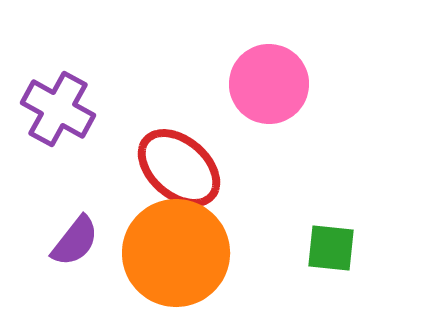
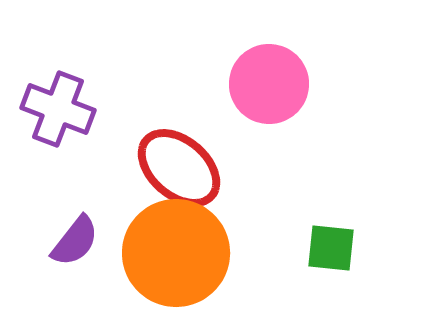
purple cross: rotated 8 degrees counterclockwise
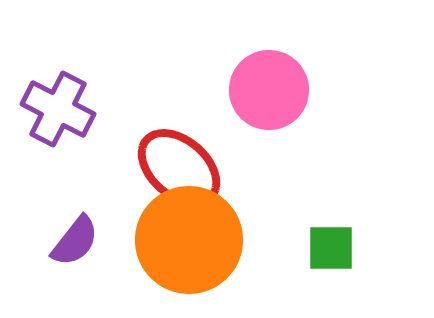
pink circle: moved 6 px down
purple cross: rotated 6 degrees clockwise
green square: rotated 6 degrees counterclockwise
orange circle: moved 13 px right, 13 px up
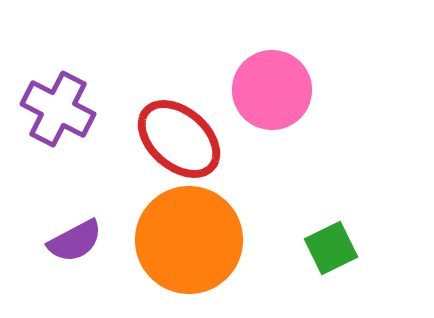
pink circle: moved 3 px right
red ellipse: moved 29 px up
purple semicircle: rotated 24 degrees clockwise
green square: rotated 26 degrees counterclockwise
